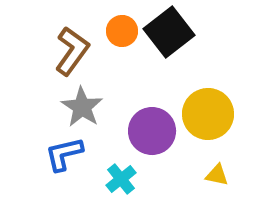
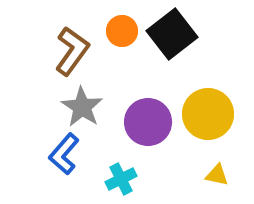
black square: moved 3 px right, 2 px down
purple circle: moved 4 px left, 9 px up
blue L-shape: rotated 36 degrees counterclockwise
cyan cross: rotated 12 degrees clockwise
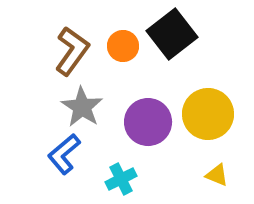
orange circle: moved 1 px right, 15 px down
blue L-shape: rotated 9 degrees clockwise
yellow triangle: rotated 10 degrees clockwise
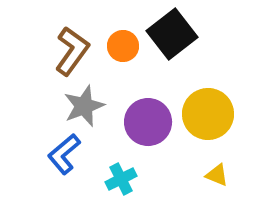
gray star: moved 2 px right, 1 px up; rotated 18 degrees clockwise
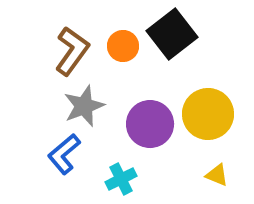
purple circle: moved 2 px right, 2 px down
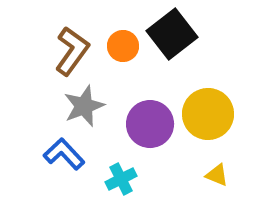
blue L-shape: rotated 87 degrees clockwise
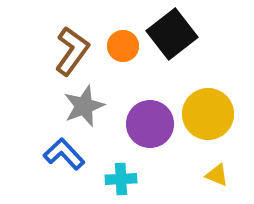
cyan cross: rotated 24 degrees clockwise
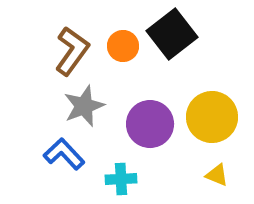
yellow circle: moved 4 px right, 3 px down
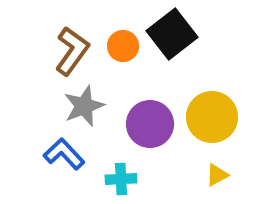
yellow triangle: rotated 50 degrees counterclockwise
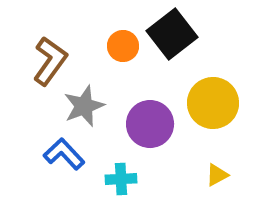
brown L-shape: moved 22 px left, 10 px down
yellow circle: moved 1 px right, 14 px up
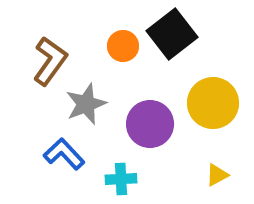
gray star: moved 2 px right, 2 px up
